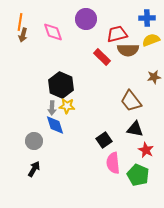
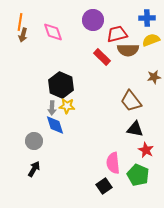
purple circle: moved 7 px right, 1 px down
black square: moved 46 px down
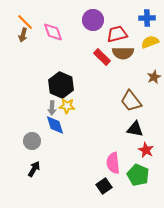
orange line: moved 5 px right; rotated 54 degrees counterclockwise
yellow semicircle: moved 1 px left, 2 px down
brown semicircle: moved 5 px left, 3 px down
brown star: rotated 16 degrees counterclockwise
gray circle: moved 2 px left
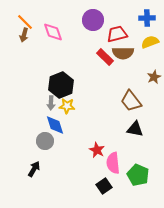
brown arrow: moved 1 px right
red rectangle: moved 3 px right
black hexagon: rotated 15 degrees clockwise
gray arrow: moved 1 px left, 5 px up
gray circle: moved 13 px right
red star: moved 49 px left
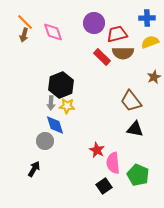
purple circle: moved 1 px right, 3 px down
red rectangle: moved 3 px left
